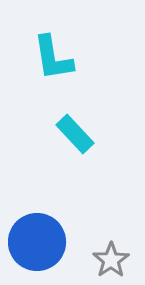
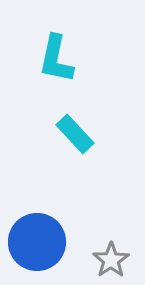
cyan L-shape: moved 3 px right, 1 px down; rotated 21 degrees clockwise
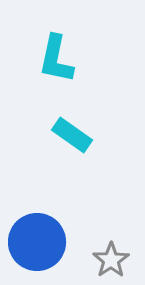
cyan rectangle: moved 3 px left, 1 px down; rotated 12 degrees counterclockwise
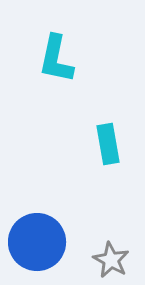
cyan rectangle: moved 36 px right, 9 px down; rotated 45 degrees clockwise
gray star: rotated 9 degrees counterclockwise
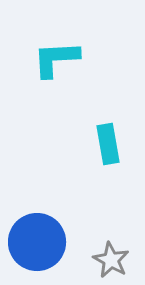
cyan L-shape: rotated 75 degrees clockwise
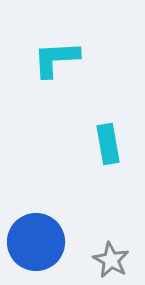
blue circle: moved 1 px left
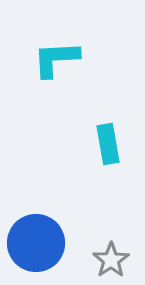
blue circle: moved 1 px down
gray star: rotated 9 degrees clockwise
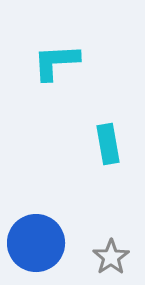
cyan L-shape: moved 3 px down
gray star: moved 3 px up
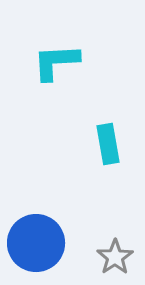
gray star: moved 4 px right
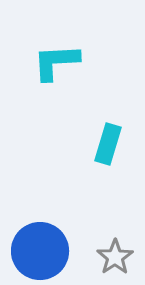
cyan rectangle: rotated 27 degrees clockwise
blue circle: moved 4 px right, 8 px down
